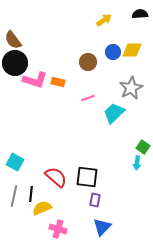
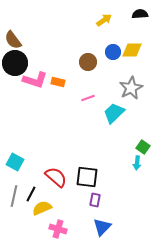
black line: rotated 21 degrees clockwise
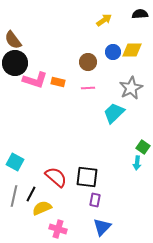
pink line: moved 10 px up; rotated 16 degrees clockwise
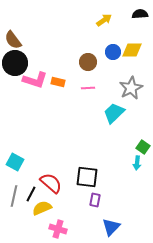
red semicircle: moved 5 px left, 6 px down
blue triangle: moved 9 px right
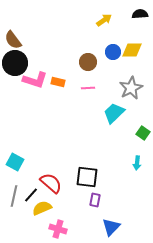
green square: moved 14 px up
black line: moved 1 px down; rotated 14 degrees clockwise
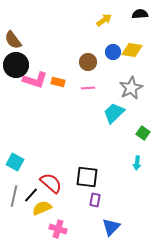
yellow diamond: rotated 10 degrees clockwise
black circle: moved 1 px right, 2 px down
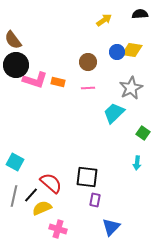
blue circle: moved 4 px right
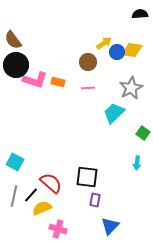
yellow arrow: moved 23 px down
blue triangle: moved 1 px left, 1 px up
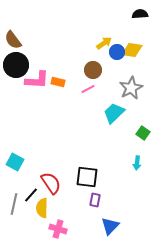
brown circle: moved 5 px right, 8 px down
pink L-shape: moved 2 px right; rotated 15 degrees counterclockwise
pink line: moved 1 px down; rotated 24 degrees counterclockwise
red semicircle: rotated 15 degrees clockwise
gray line: moved 8 px down
yellow semicircle: rotated 66 degrees counterclockwise
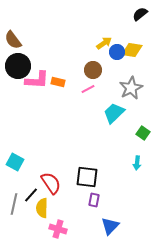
black semicircle: rotated 35 degrees counterclockwise
black circle: moved 2 px right, 1 px down
purple rectangle: moved 1 px left
